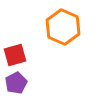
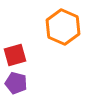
purple pentagon: rotated 30 degrees counterclockwise
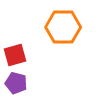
orange hexagon: rotated 24 degrees counterclockwise
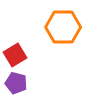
red square: rotated 15 degrees counterclockwise
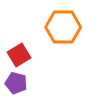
red square: moved 4 px right
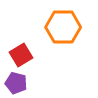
red square: moved 2 px right
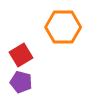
purple pentagon: moved 5 px right, 1 px up
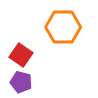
red square: rotated 25 degrees counterclockwise
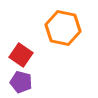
orange hexagon: moved 1 px down; rotated 12 degrees clockwise
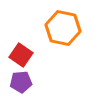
purple pentagon: rotated 20 degrees counterclockwise
